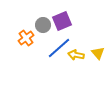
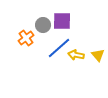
purple square: rotated 24 degrees clockwise
yellow triangle: moved 2 px down
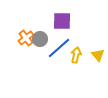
gray circle: moved 3 px left, 14 px down
yellow arrow: rotated 91 degrees clockwise
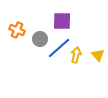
orange cross: moved 9 px left, 8 px up; rotated 28 degrees counterclockwise
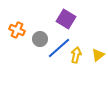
purple square: moved 4 px right, 2 px up; rotated 30 degrees clockwise
yellow triangle: rotated 32 degrees clockwise
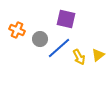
purple square: rotated 18 degrees counterclockwise
yellow arrow: moved 3 px right, 2 px down; rotated 140 degrees clockwise
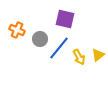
purple square: moved 1 px left
blue line: rotated 10 degrees counterclockwise
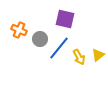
orange cross: moved 2 px right
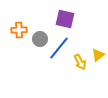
orange cross: rotated 28 degrees counterclockwise
yellow arrow: moved 1 px right, 5 px down
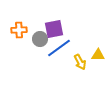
purple square: moved 11 px left, 10 px down; rotated 24 degrees counterclockwise
blue line: rotated 15 degrees clockwise
yellow triangle: rotated 40 degrees clockwise
